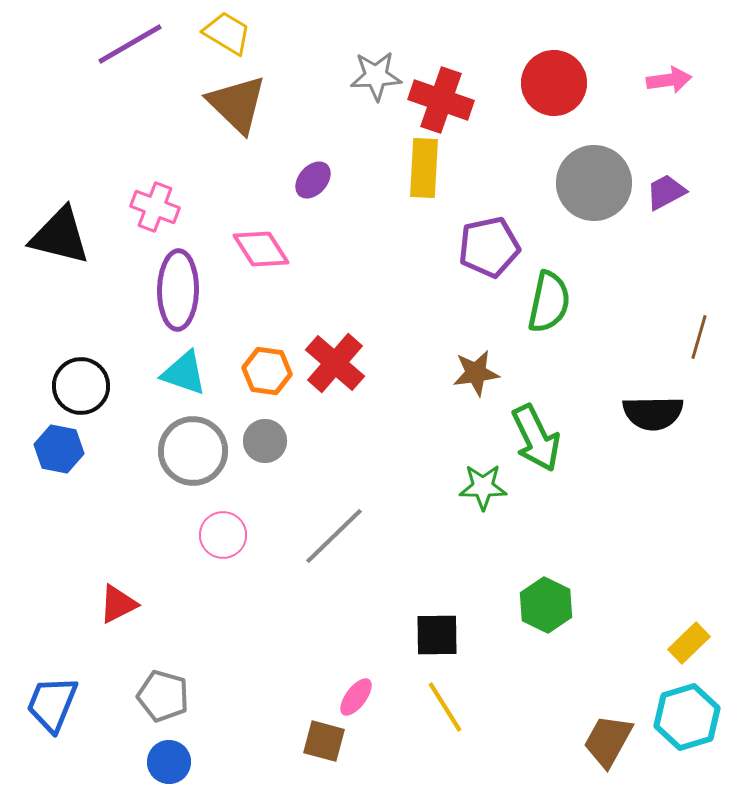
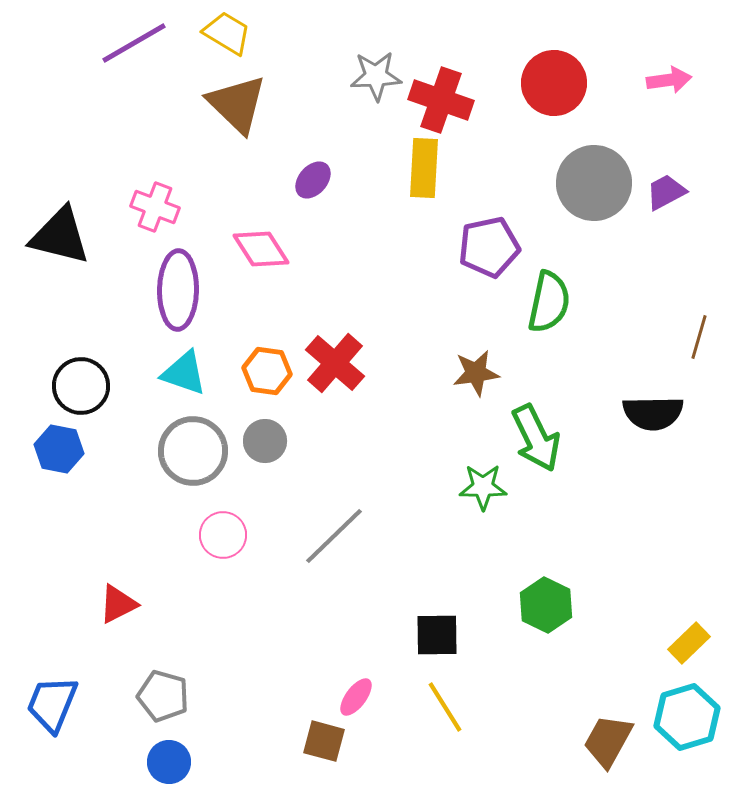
purple line at (130, 44): moved 4 px right, 1 px up
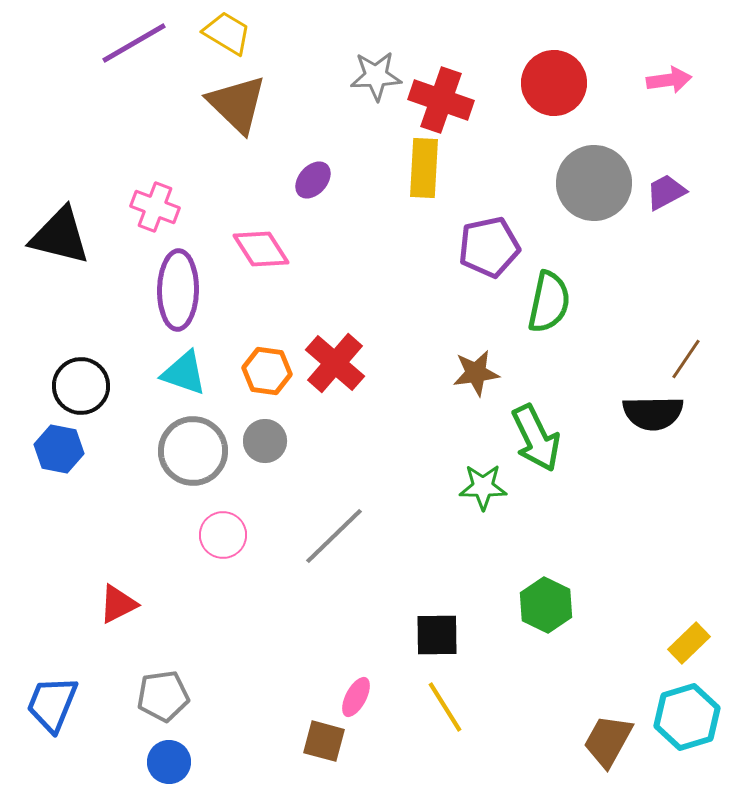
brown line at (699, 337): moved 13 px left, 22 px down; rotated 18 degrees clockwise
gray pentagon at (163, 696): rotated 24 degrees counterclockwise
pink ellipse at (356, 697): rotated 9 degrees counterclockwise
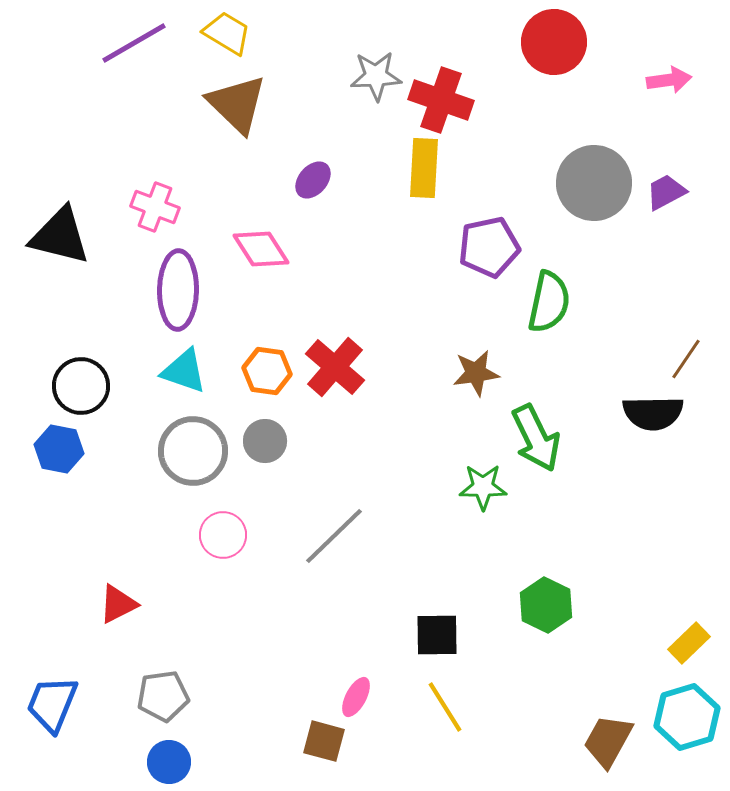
red circle at (554, 83): moved 41 px up
red cross at (335, 363): moved 4 px down
cyan triangle at (184, 373): moved 2 px up
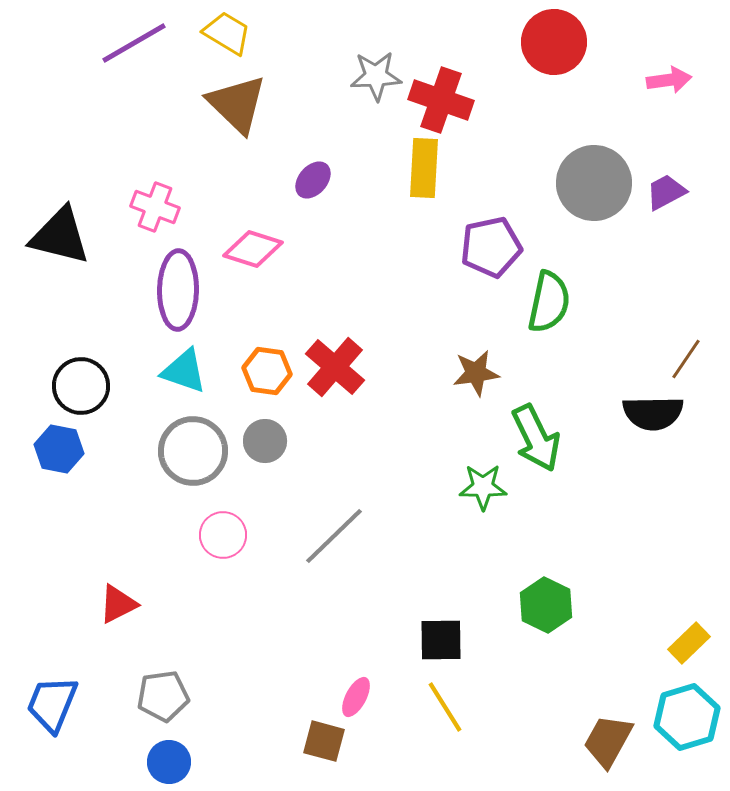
purple pentagon at (489, 247): moved 2 px right
pink diamond at (261, 249): moved 8 px left; rotated 40 degrees counterclockwise
black square at (437, 635): moved 4 px right, 5 px down
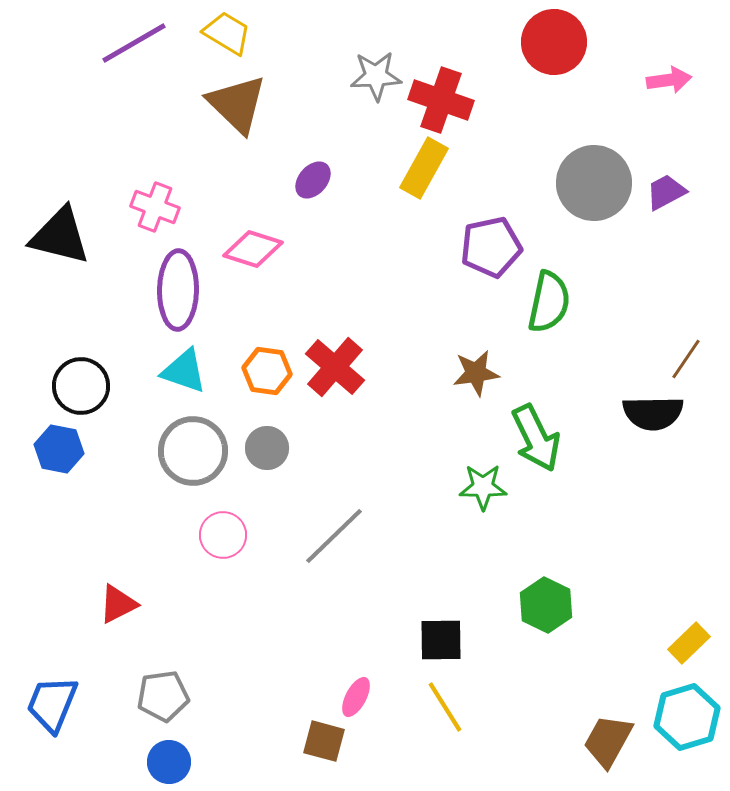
yellow rectangle at (424, 168): rotated 26 degrees clockwise
gray circle at (265, 441): moved 2 px right, 7 px down
